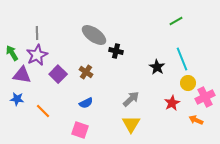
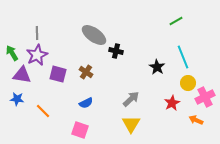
cyan line: moved 1 px right, 2 px up
purple square: rotated 30 degrees counterclockwise
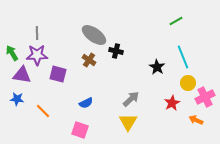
purple star: rotated 25 degrees clockwise
brown cross: moved 3 px right, 12 px up
yellow triangle: moved 3 px left, 2 px up
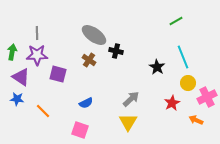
green arrow: moved 1 px up; rotated 42 degrees clockwise
purple triangle: moved 1 px left, 2 px down; rotated 24 degrees clockwise
pink cross: moved 2 px right
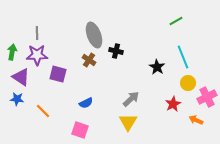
gray ellipse: rotated 35 degrees clockwise
red star: moved 1 px right, 1 px down
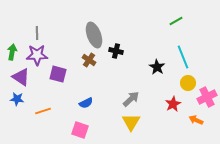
orange line: rotated 63 degrees counterclockwise
yellow triangle: moved 3 px right
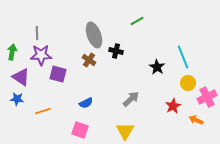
green line: moved 39 px left
purple star: moved 4 px right
red star: moved 2 px down
yellow triangle: moved 6 px left, 9 px down
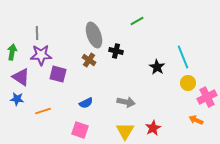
gray arrow: moved 5 px left, 3 px down; rotated 54 degrees clockwise
red star: moved 20 px left, 22 px down
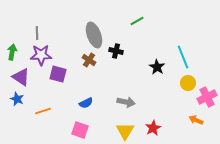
blue star: rotated 16 degrees clockwise
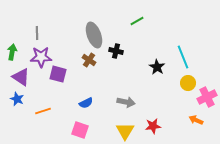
purple star: moved 2 px down
red star: moved 2 px up; rotated 21 degrees clockwise
